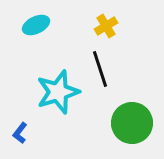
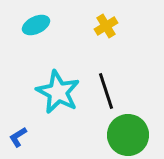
black line: moved 6 px right, 22 px down
cyan star: rotated 27 degrees counterclockwise
green circle: moved 4 px left, 12 px down
blue L-shape: moved 2 px left, 4 px down; rotated 20 degrees clockwise
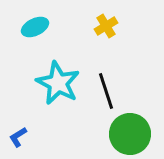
cyan ellipse: moved 1 px left, 2 px down
cyan star: moved 9 px up
green circle: moved 2 px right, 1 px up
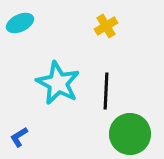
cyan ellipse: moved 15 px left, 4 px up
black line: rotated 21 degrees clockwise
blue L-shape: moved 1 px right
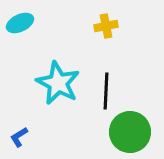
yellow cross: rotated 20 degrees clockwise
green circle: moved 2 px up
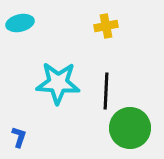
cyan ellipse: rotated 12 degrees clockwise
cyan star: rotated 24 degrees counterclockwise
green circle: moved 4 px up
blue L-shape: rotated 140 degrees clockwise
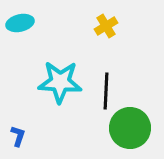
yellow cross: rotated 20 degrees counterclockwise
cyan star: moved 2 px right, 1 px up
blue L-shape: moved 1 px left, 1 px up
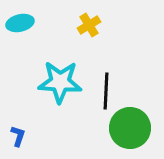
yellow cross: moved 17 px left, 1 px up
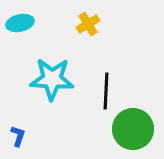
yellow cross: moved 1 px left, 1 px up
cyan star: moved 8 px left, 3 px up
green circle: moved 3 px right, 1 px down
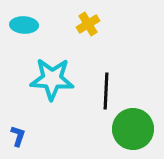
cyan ellipse: moved 4 px right, 2 px down; rotated 16 degrees clockwise
